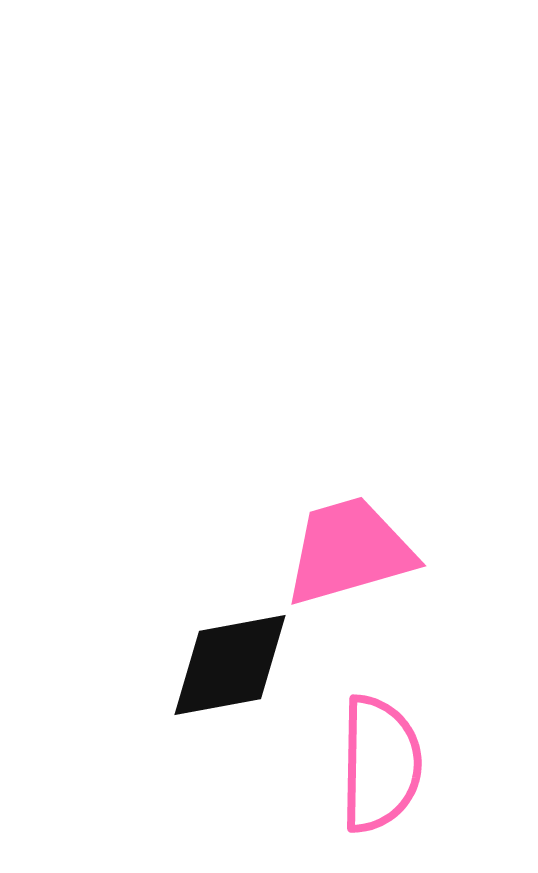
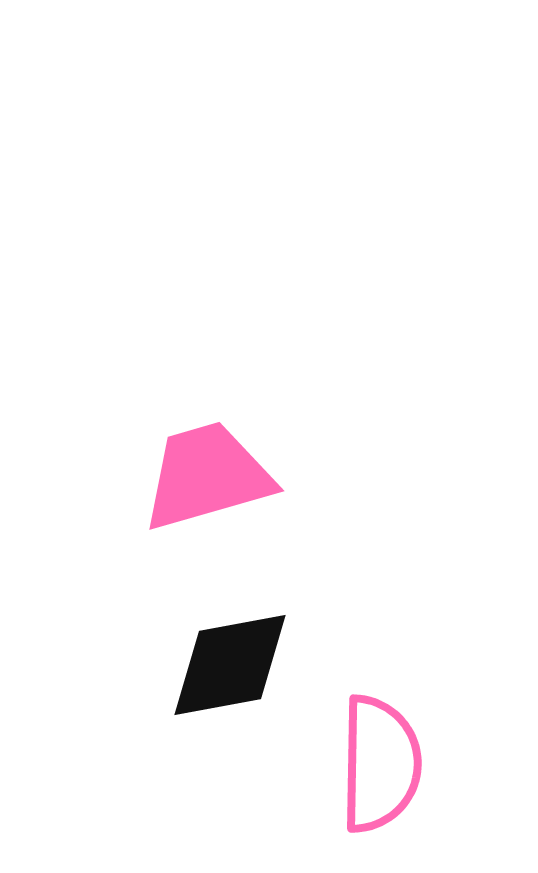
pink trapezoid: moved 142 px left, 75 px up
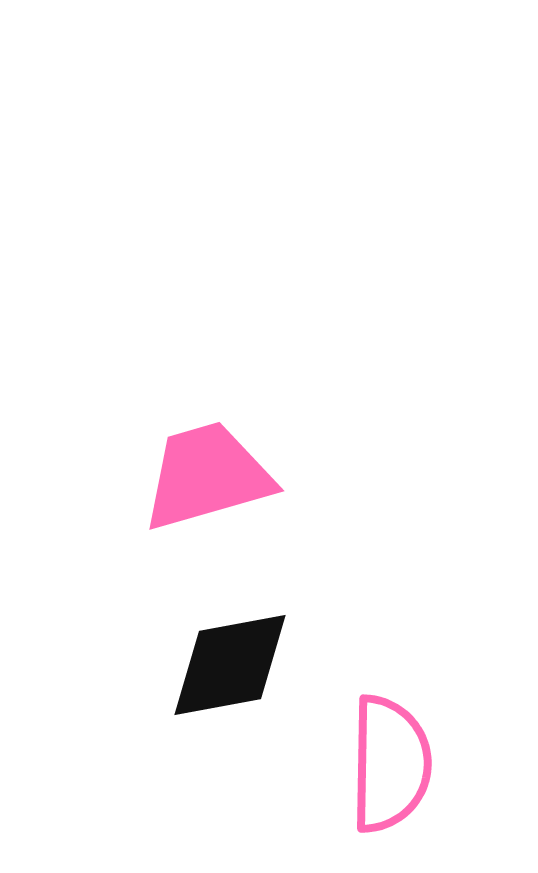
pink semicircle: moved 10 px right
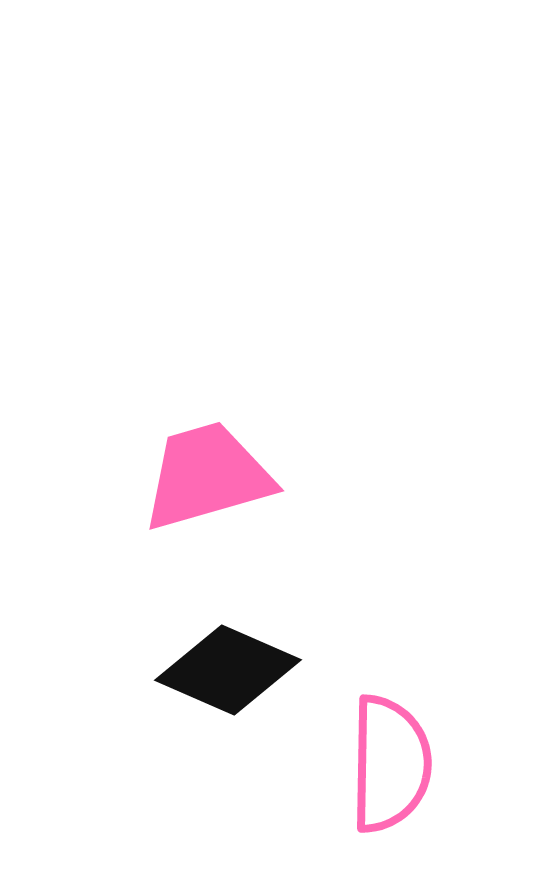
black diamond: moved 2 px left, 5 px down; rotated 34 degrees clockwise
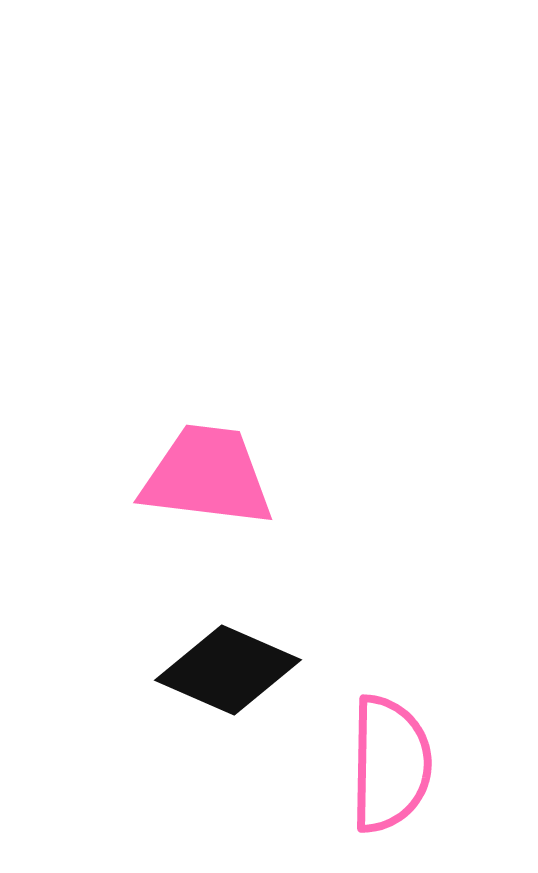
pink trapezoid: rotated 23 degrees clockwise
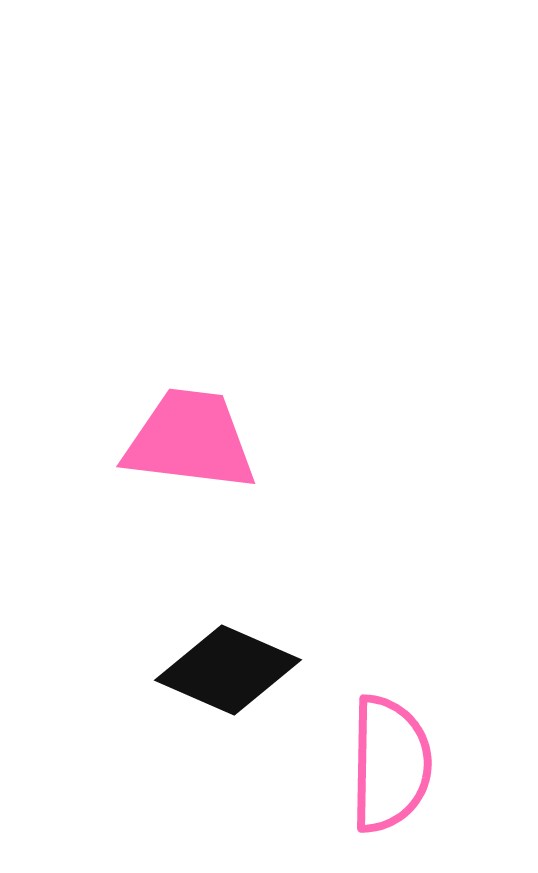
pink trapezoid: moved 17 px left, 36 px up
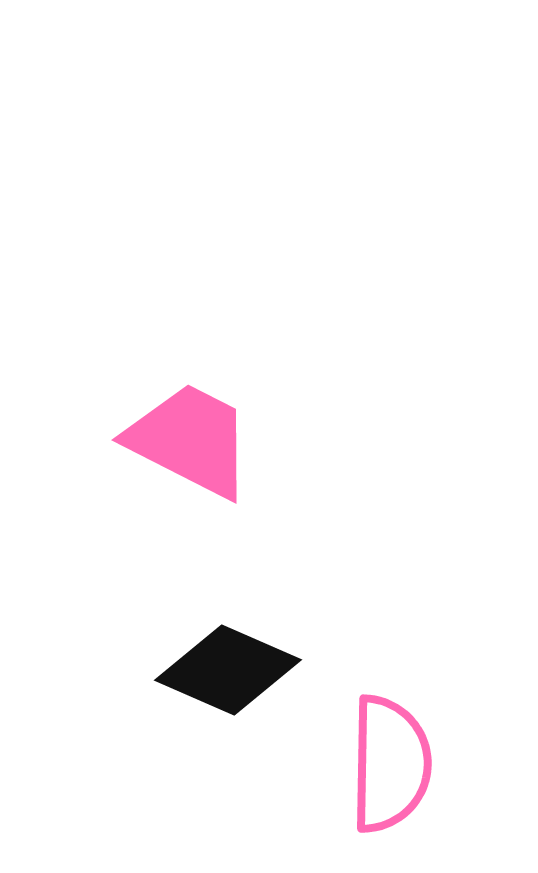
pink trapezoid: rotated 20 degrees clockwise
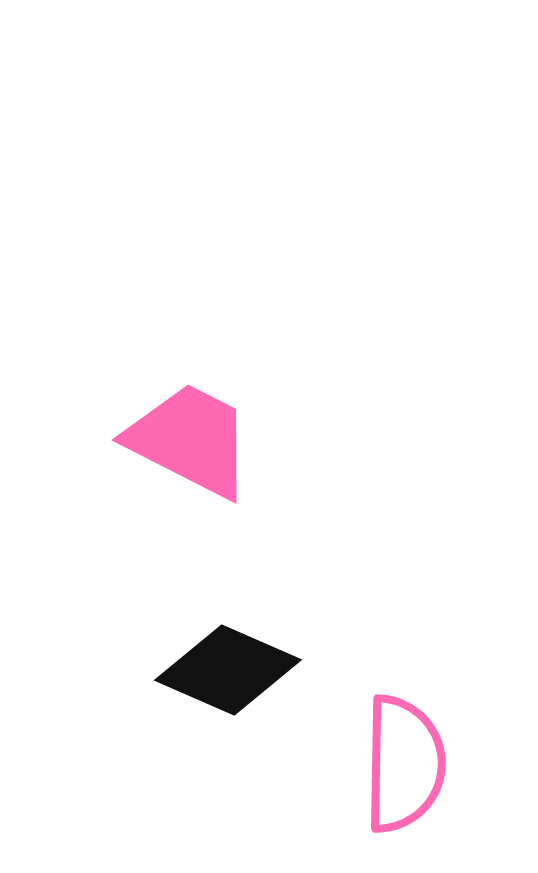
pink semicircle: moved 14 px right
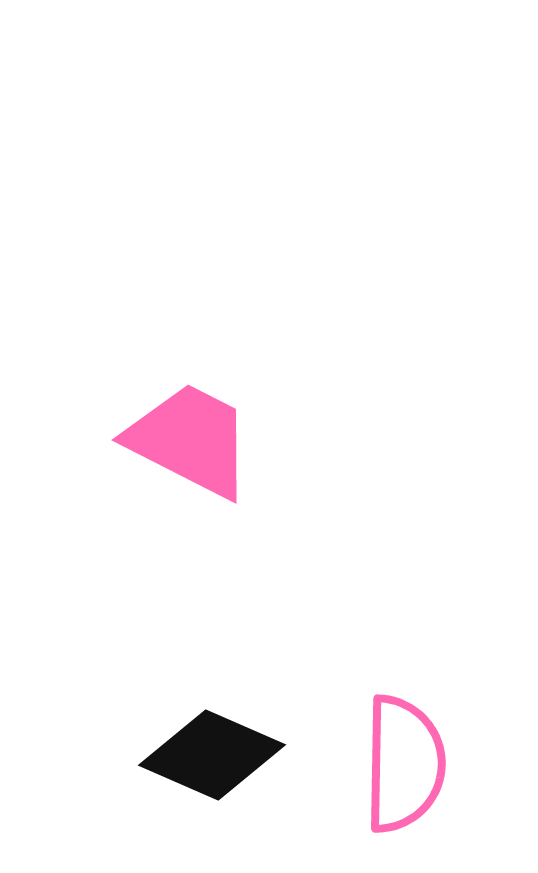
black diamond: moved 16 px left, 85 px down
